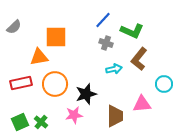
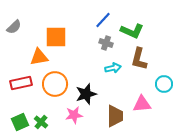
brown L-shape: rotated 25 degrees counterclockwise
cyan arrow: moved 1 px left, 1 px up
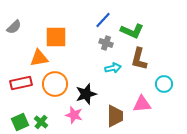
orange triangle: moved 1 px down
pink star: rotated 24 degrees clockwise
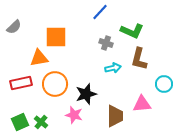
blue line: moved 3 px left, 8 px up
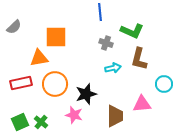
blue line: rotated 48 degrees counterclockwise
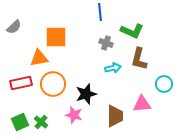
orange circle: moved 2 px left
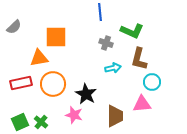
cyan circle: moved 12 px left, 2 px up
black star: rotated 25 degrees counterclockwise
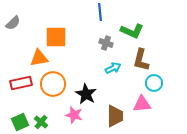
gray semicircle: moved 1 px left, 4 px up
brown L-shape: moved 2 px right, 1 px down
cyan arrow: rotated 14 degrees counterclockwise
cyan circle: moved 2 px right, 1 px down
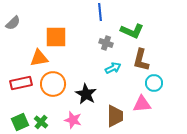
pink star: moved 1 px left, 5 px down
